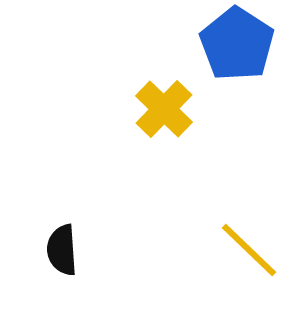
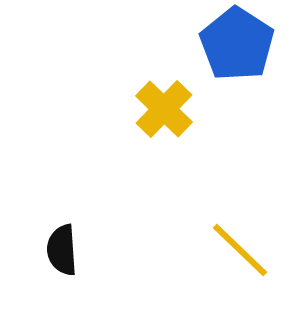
yellow line: moved 9 px left
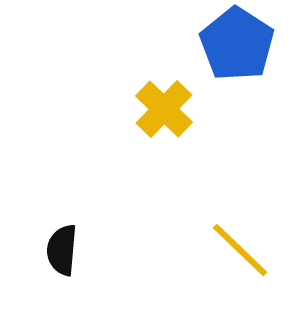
black semicircle: rotated 9 degrees clockwise
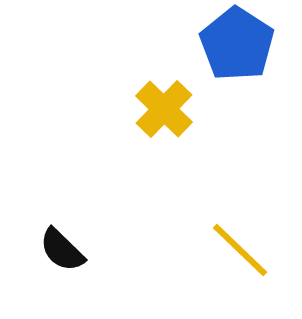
black semicircle: rotated 51 degrees counterclockwise
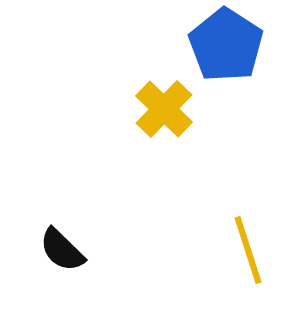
blue pentagon: moved 11 px left, 1 px down
yellow line: moved 8 px right; rotated 28 degrees clockwise
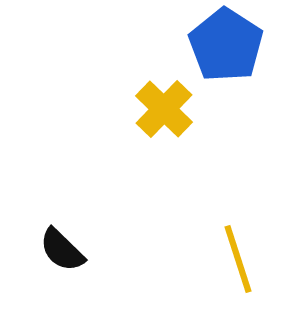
yellow line: moved 10 px left, 9 px down
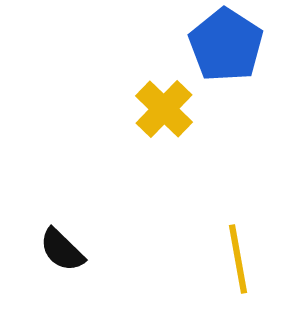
yellow line: rotated 8 degrees clockwise
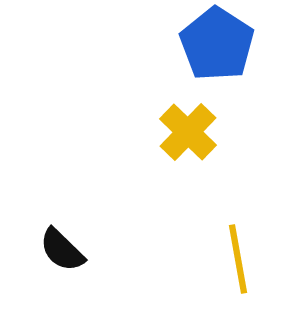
blue pentagon: moved 9 px left, 1 px up
yellow cross: moved 24 px right, 23 px down
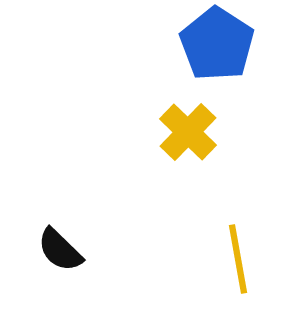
black semicircle: moved 2 px left
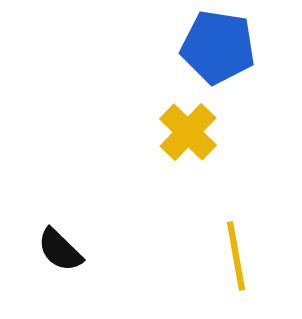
blue pentagon: moved 1 px right, 3 px down; rotated 24 degrees counterclockwise
yellow line: moved 2 px left, 3 px up
